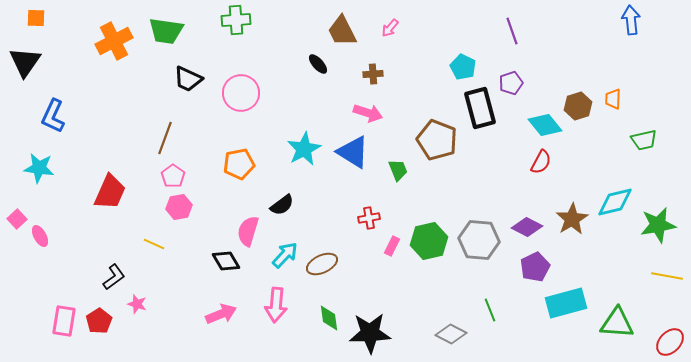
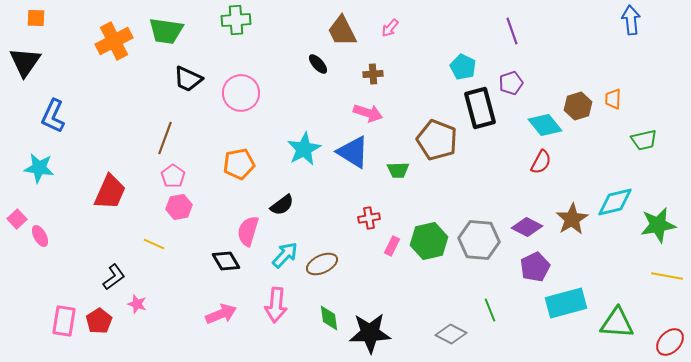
green trapezoid at (398, 170): rotated 110 degrees clockwise
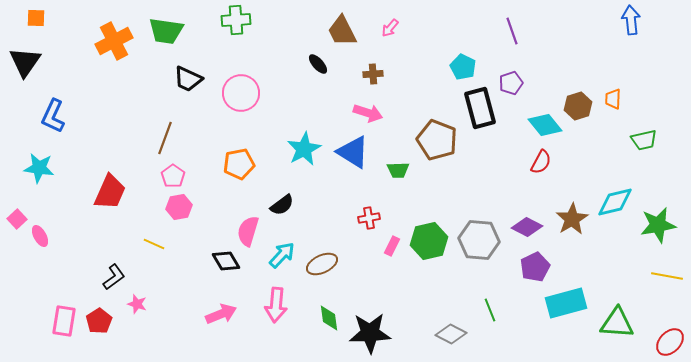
cyan arrow at (285, 255): moved 3 px left
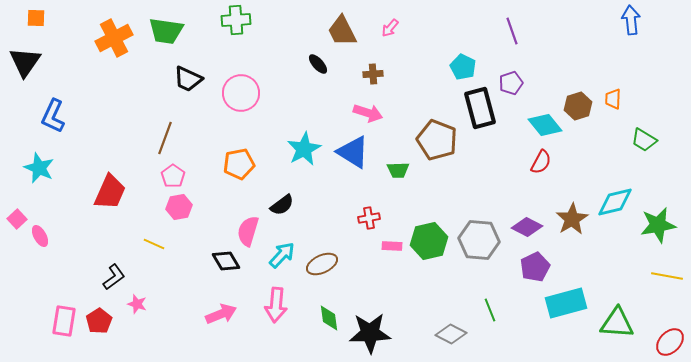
orange cross at (114, 41): moved 3 px up
green trapezoid at (644, 140): rotated 44 degrees clockwise
cyan star at (39, 168): rotated 16 degrees clockwise
pink rectangle at (392, 246): rotated 66 degrees clockwise
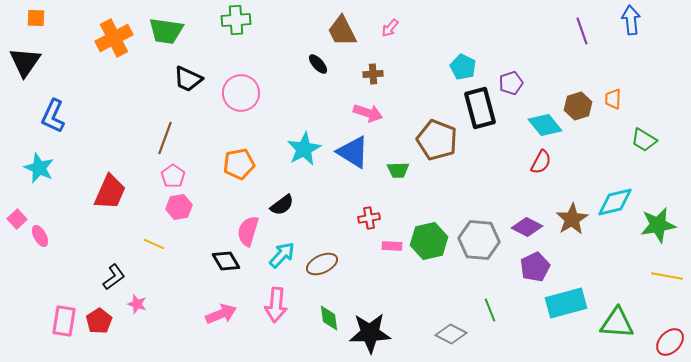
purple line at (512, 31): moved 70 px right
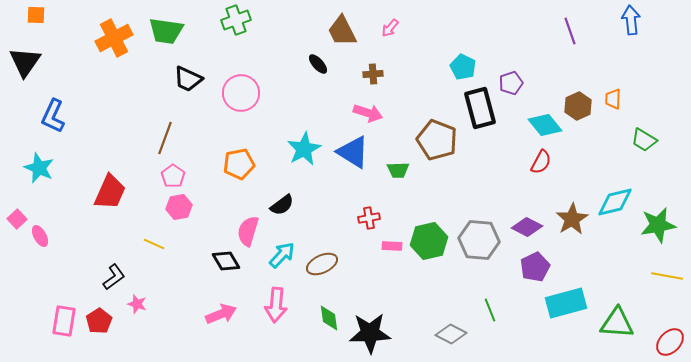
orange square at (36, 18): moved 3 px up
green cross at (236, 20): rotated 16 degrees counterclockwise
purple line at (582, 31): moved 12 px left
brown hexagon at (578, 106): rotated 8 degrees counterclockwise
